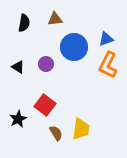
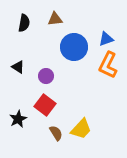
purple circle: moved 12 px down
yellow trapezoid: rotated 35 degrees clockwise
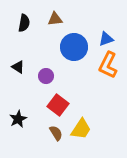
red square: moved 13 px right
yellow trapezoid: rotated 10 degrees counterclockwise
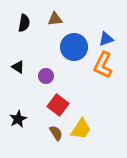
orange L-shape: moved 5 px left
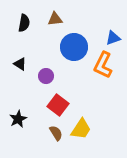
blue triangle: moved 7 px right, 1 px up
black triangle: moved 2 px right, 3 px up
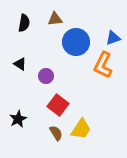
blue circle: moved 2 px right, 5 px up
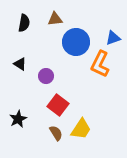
orange L-shape: moved 3 px left, 1 px up
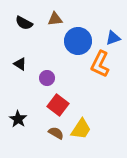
black semicircle: rotated 108 degrees clockwise
blue circle: moved 2 px right, 1 px up
purple circle: moved 1 px right, 2 px down
black star: rotated 12 degrees counterclockwise
brown semicircle: rotated 28 degrees counterclockwise
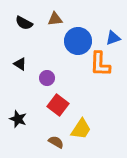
orange L-shape: rotated 24 degrees counterclockwise
black star: rotated 12 degrees counterclockwise
brown semicircle: moved 9 px down
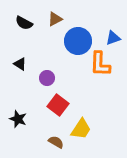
brown triangle: rotated 21 degrees counterclockwise
